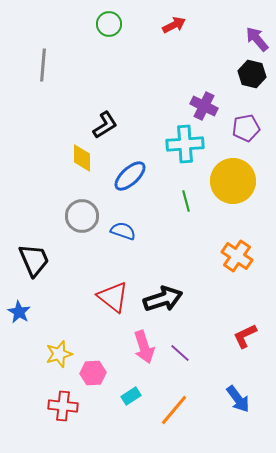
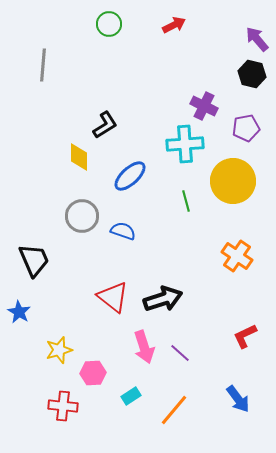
yellow diamond: moved 3 px left, 1 px up
yellow star: moved 4 px up
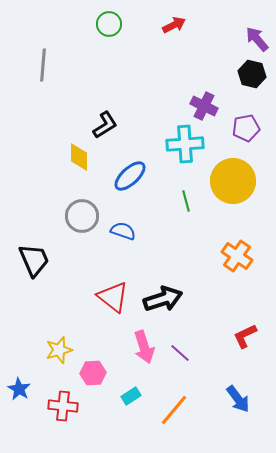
blue star: moved 77 px down
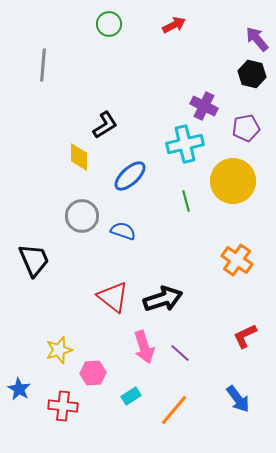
cyan cross: rotated 9 degrees counterclockwise
orange cross: moved 4 px down
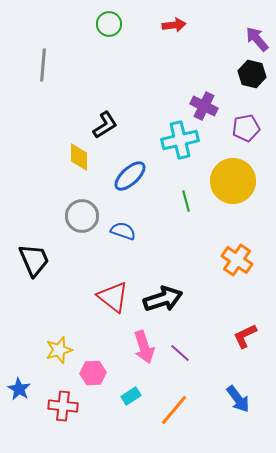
red arrow: rotated 20 degrees clockwise
cyan cross: moved 5 px left, 4 px up
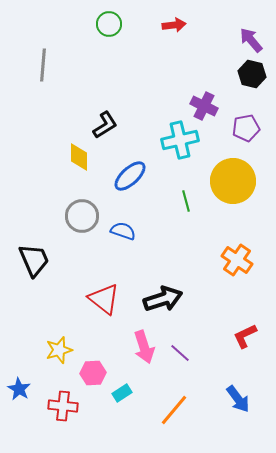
purple arrow: moved 6 px left, 1 px down
red triangle: moved 9 px left, 2 px down
cyan rectangle: moved 9 px left, 3 px up
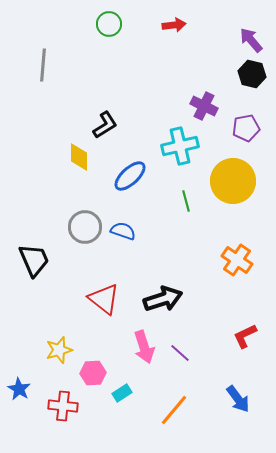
cyan cross: moved 6 px down
gray circle: moved 3 px right, 11 px down
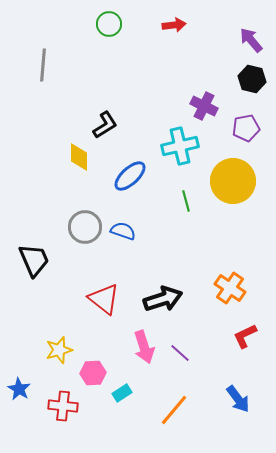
black hexagon: moved 5 px down
orange cross: moved 7 px left, 28 px down
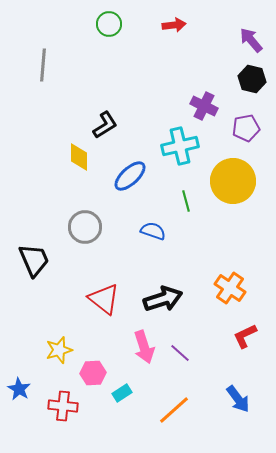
blue semicircle: moved 30 px right
orange line: rotated 8 degrees clockwise
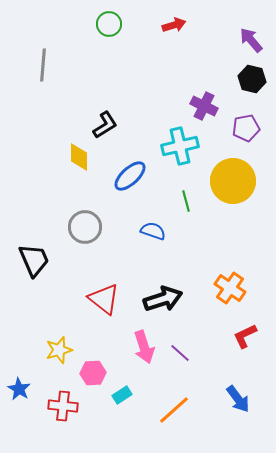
red arrow: rotated 10 degrees counterclockwise
cyan rectangle: moved 2 px down
